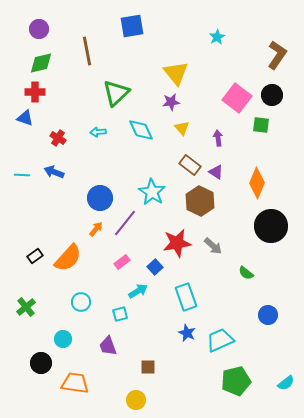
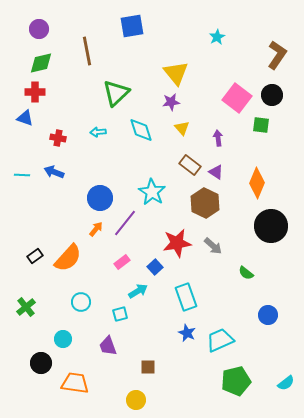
cyan diamond at (141, 130): rotated 8 degrees clockwise
red cross at (58, 138): rotated 21 degrees counterclockwise
brown hexagon at (200, 201): moved 5 px right, 2 px down
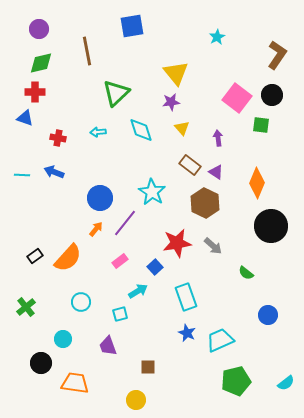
pink rectangle at (122, 262): moved 2 px left, 1 px up
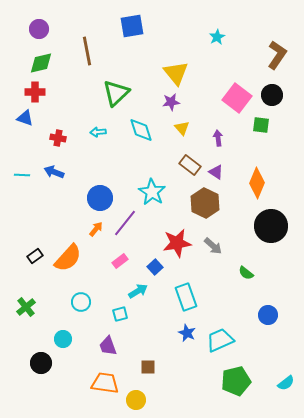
orange trapezoid at (75, 383): moved 30 px right
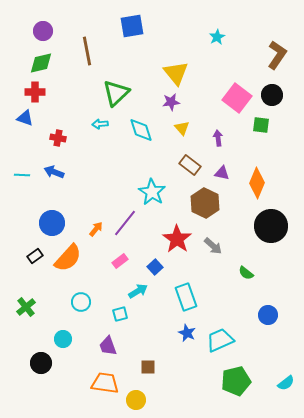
purple circle at (39, 29): moved 4 px right, 2 px down
cyan arrow at (98, 132): moved 2 px right, 8 px up
purple triangle at (216, 172): moved 6 px right, 1 px down; rotated 21 degrees counterclockwise
blue circle at (100, 198): moved 48 px left, 25 px down
red star at (177, 243): moved 4 px up; rotated 28 degrees counterclockwise
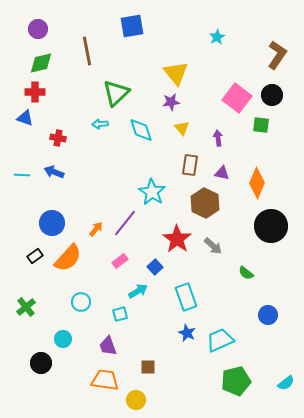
purple circle at (43, 31): moved 5 px left, 2 px up
brown rectangle at (190, 165): rotated 60 degrees clockwise
orange trapezoid at (105, 383): moved 3 px up
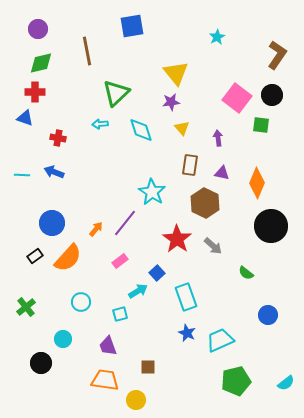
blue square at (155, 267): moved 2 px right, 6 px down
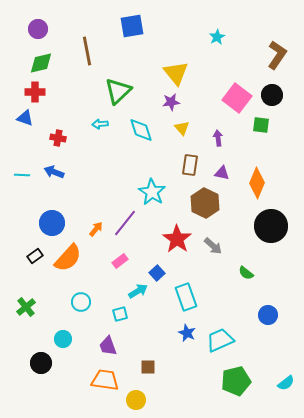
green triangle at (116, 93): moved 2 px right, 2 px up
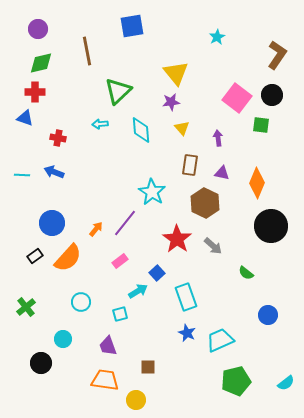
cyan diamond at (141, 130): rotated 12 degrees clockwise
